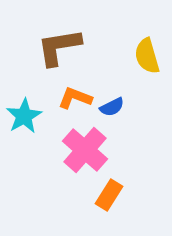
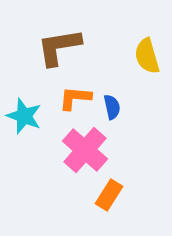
orange L-shape: rotated 16 degrees counterclockwise
blue semicircle: rotated 75 degrees counterclockwise
cyan star: rotated 21 degrees counterclockwise
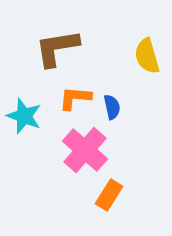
brown L-shape: moved 2 px left, 1 px down
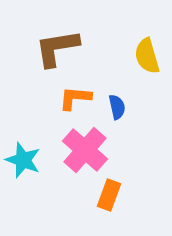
blue semicircle: moved 5 px right
cyan star: moved 1 px left, 44 px down
orange rectangle: rotated 12 degrees counterclockwise
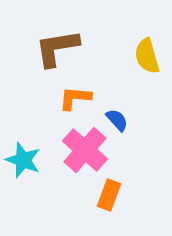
blue semicircle: moved 13 px down; rotated 30 degrees counterclockwise
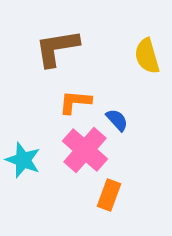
orange L-shape: moved 4 px down
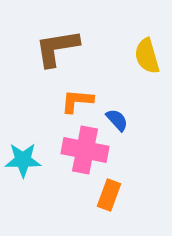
orange L-shape: moved 2 px right, 1 px up
pink cross: rotated 30 degrees counterclockwise
cyan star: rotated 21 degrees counterclockwise
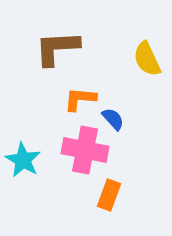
brown L-shape: rotated 6 degrees clockwise
yellow semicircle: moved 3 px down; rotated 9 degrees counterclockwise
orange L-shape: moved 3 px right, 2 px up
blue semicircle: moved 4 px left, 1 px up
cyan star: rotated 30 degrees clockwise
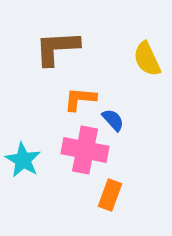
blue semicircle: moved 1 px down
orange rectangle: moved 1 px right
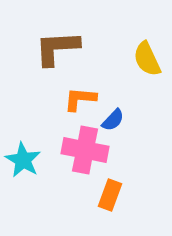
blue semicircle: rotated 85 degrees clockwise
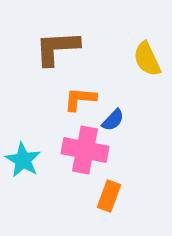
orange rectangle: moved 1 px left, 1 px down
